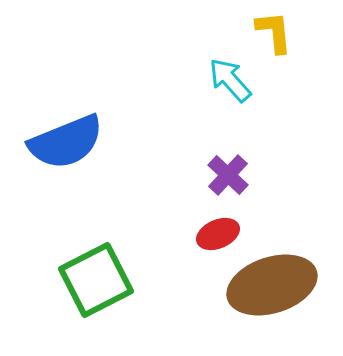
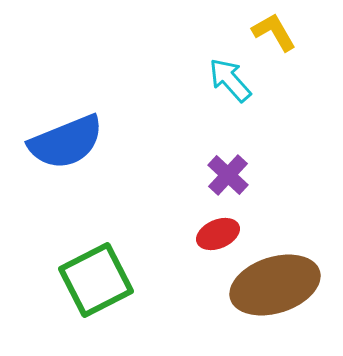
yellow L-shape: rotated 24 degrees counterclockwise
brown ellipse: moved 3 px right
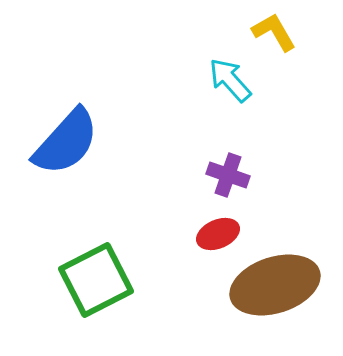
blue semicircle: rotated 26 degrees counterclockwise
purple cross: rotated 24 degrees counterclockwise
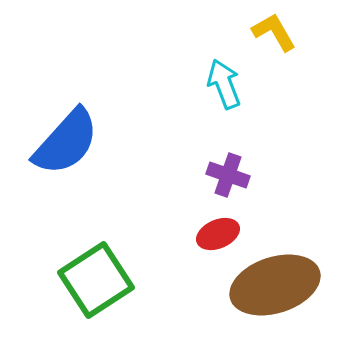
cyan arrow: moved 6 px left, 4 px down; rotated 21 degrees clockwise
green square: rotated 6 degrees counterclockwise
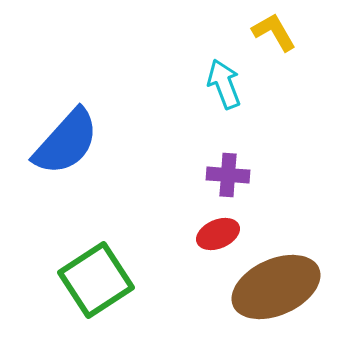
purple cross: rotated 15 degrees counterclockwise
brown ellipse: moved 1 px right, 2 px down; rotated 6 degrees counterclockwise
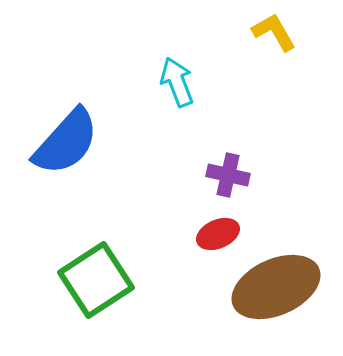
cyan arrow: moved 47 px left, 2 px up
purple cross: rotated 9 degrees clockwise
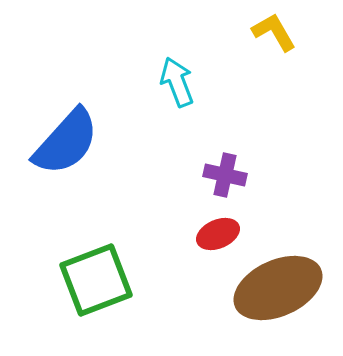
purple cross: moved 3 px left
green square: rotated 12 degrees clockwise
brown ellipse: moved 2 px right, 1 px down
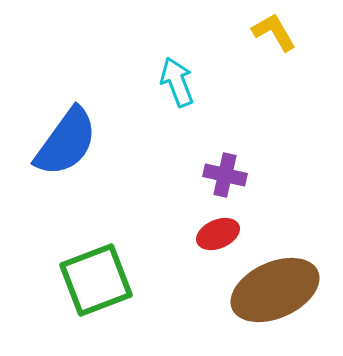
blue semicircle: rotated 6 degrees counterclockwise
brown ellipse: moved 3 px left, 2 px down
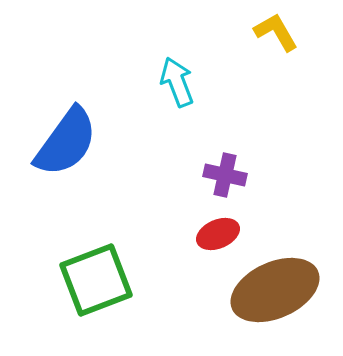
yellow L-shape: moved 2 px right
